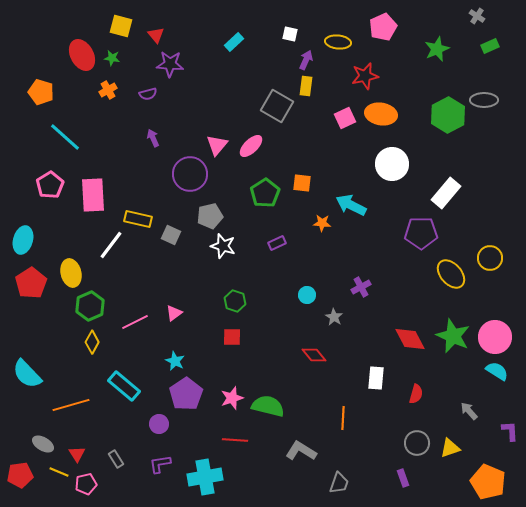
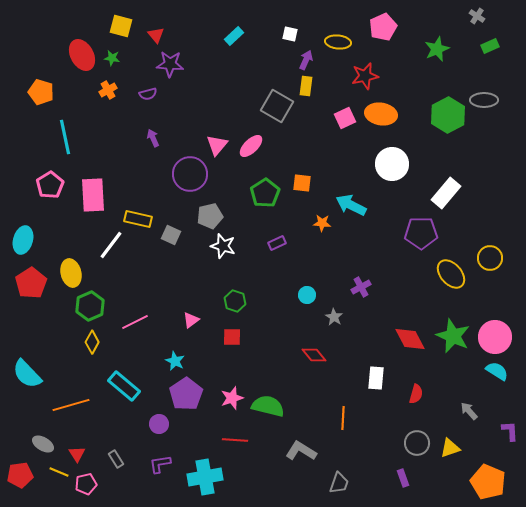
cyan rectangle at (234, 42): moved 6 px up
cyan line at (65, 137): rotated 36 degrees clockwise
pink triangle at (174, 313): moved 17 px right, 7 px down
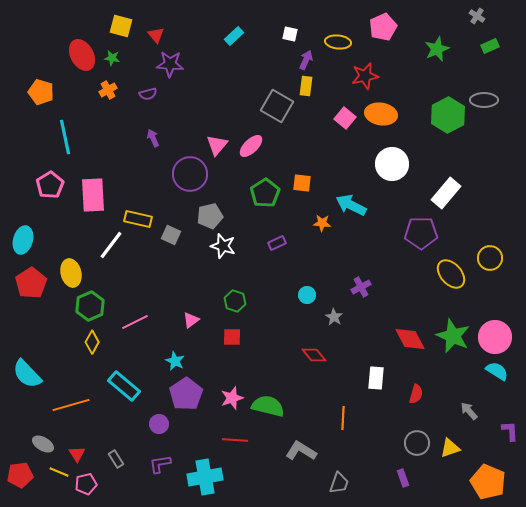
pink square at (345, 118): rotated 25 degrees counterclockwise
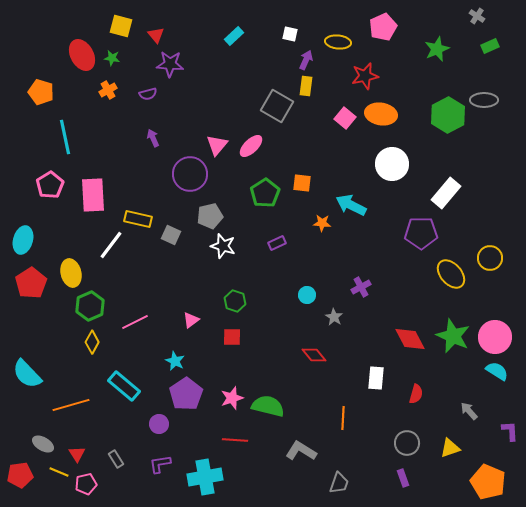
gray circle at (417, 443): moved 10 px left
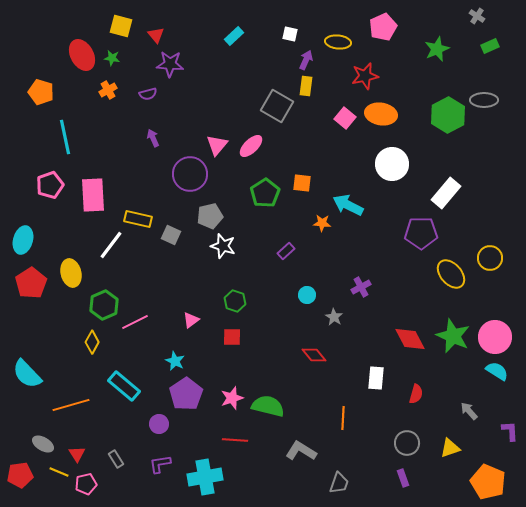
pink pentagon at (50, 185): rotated 12 degrees clockwise
cyan arrow at (351, 205): moved 3 px left
purple rectangle at (277, 243): moved 9 px right, 8 px down; rotated 18 degrees counterclockwise
green hexagon at (90, 306): moved 14 px right, 1 px up
